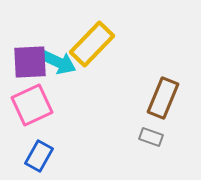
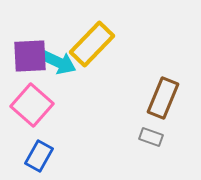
purple square: moved 6 px up
pink square: rotated 24 degrees counterclockwise
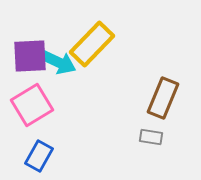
pink square: rotated 18 degrees clockwise
gray rectangle: rotated 10 degrees counterclockwise
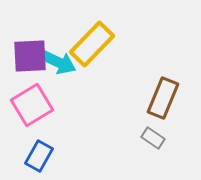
gray rectangle: moved 2 px right, 1 px down; rotated 25 degrees clockwise
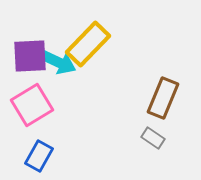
yellow rectangle: moved 4 px left
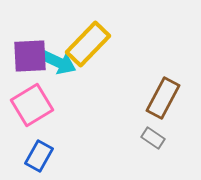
brown rectangle: rotated 6 degrees clockwise
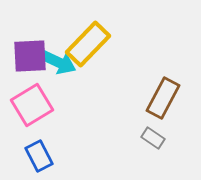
blue rectangle: rotated 56 degrees counterclockwise
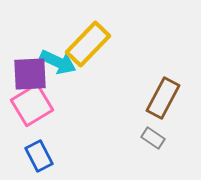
purple square: moved 18 px down
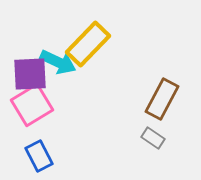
brown rectangle: moved 1 px left, 1 px down
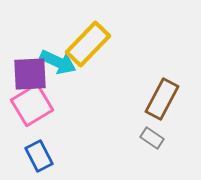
gray rectangle: moved 1 px left
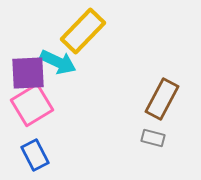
yellow rectangle: moved 5 px left, 13 px up
purple square: moved 2 px left, 1 px up
gray rectangle: moved 1 px right; rotated 20 degrees counterclockwise
blue rectangle: moved 4 px left, 1 px up
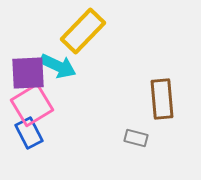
cyan arrow: moved 4 px down
brown rectangle: rotated 33 degrees counterclockwise
gray rectangle: moved 17 px left
blue rectangle: moved 6 px left, 22 px up
